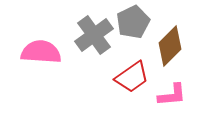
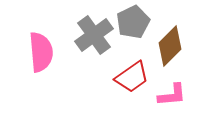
pink semicircle: rotated 81 degrees clockwise
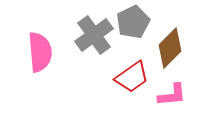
brown diamond: moved 2 px down
pink semicircle: moved 1 px left
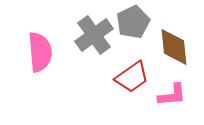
brown diamond: moved 4 px right, 1 px up; rotated 51 degrees counterclockwise
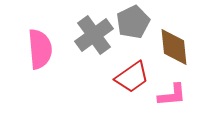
pink semicircle: moved 3 px up
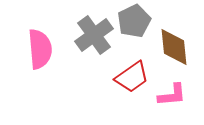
gray pentagon: moved 1 px right, 1 px up
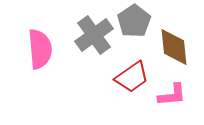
gray pentagon: rotated 8 degrees counterclockwise
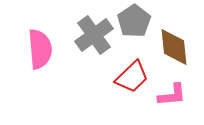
red trapezoid: rotated 9 degrees counterclockwise
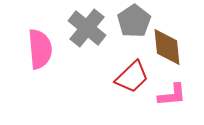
gray cross: moved 7 px left, 7 px up; rotated 15 degrees counterclockwise
brown diamond: moved 7 px left
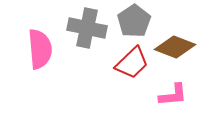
gray cross: rotated 27 degrees counterclockwise
brown diamond: moved 8 px right; rotated 63 degrees counterclockwise
red trapezoid: moved 14 px up
pink L-shape: moved 1 px right
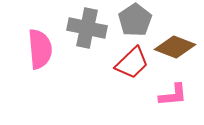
gray pentagon: moved 1 px right, 1 px up
